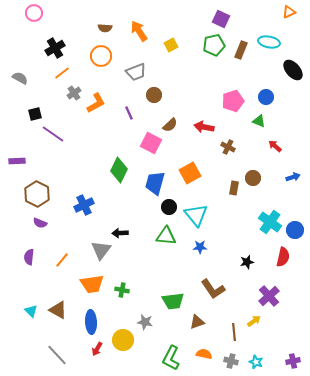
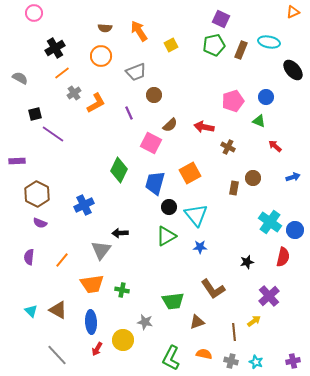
orange triangle at (289, 12): moved 4 px right
green triangle at (166, 236): rotated 35 degrees counterclockwise
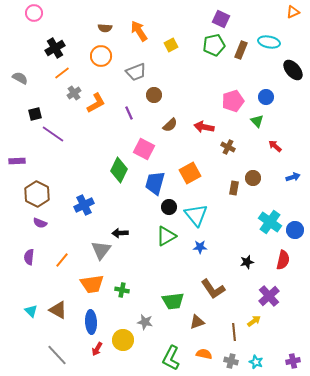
green triangle at (259, 121): moved 2 px left; rotated 24 degrees clockwise
pink square at (151, 143): moved 7 px left, 6 px down
red semicircle at (283, 257): moved 3 px down
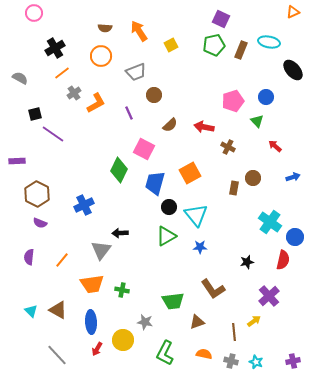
blue circle at (295, 230): moved 7 px down
green L-shape at (171, 358): moved 6 px left, 5 px up
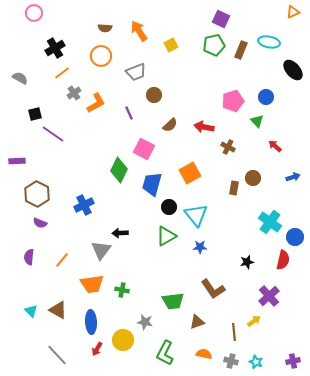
blue trapezoid at (155, 183): moved 3 px left, 1 px down
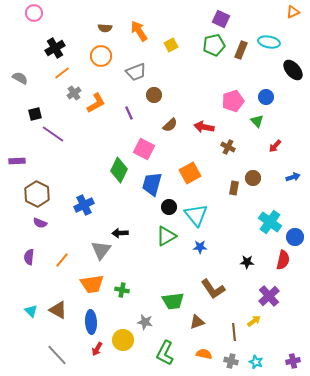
red arrow at (275, 146): rotated 88 degrees counterclockwise
black star at (247, 262): rotated 16 degrees clockwise
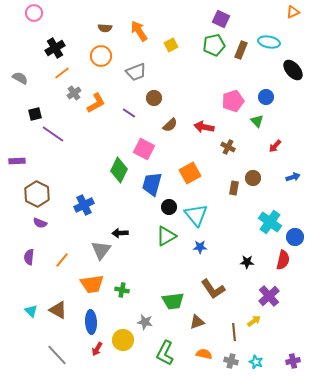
brown circle at (154, 95): moved 3 px down
purple line at (129, 113): rotated 32 degrees counterclockwise
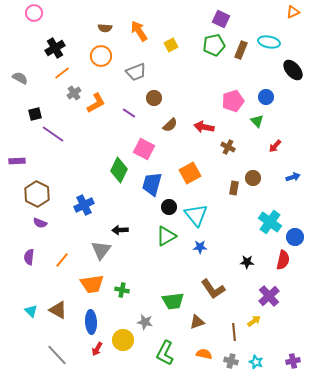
black arrow at (120, 233): moved 3 px up
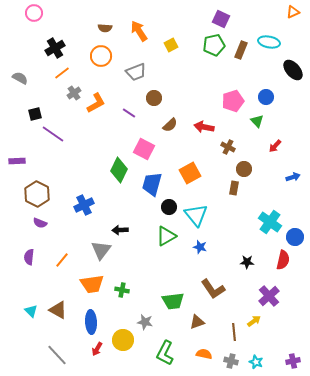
brown circle at (253, 178): moved 9 px left, 9 px up
blue star at (200, 247): rotated 16 degrees clockwise
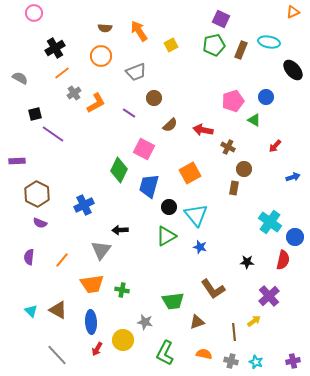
green triangle at (257, 121): moved 3 px left, 1 px up; rotated 16 degrees counterclockwise
red arrow at (204, 127): moved 1 px left, 3 px down
blue trapezoid at (152, 184): moved 3 px left, 2 px down
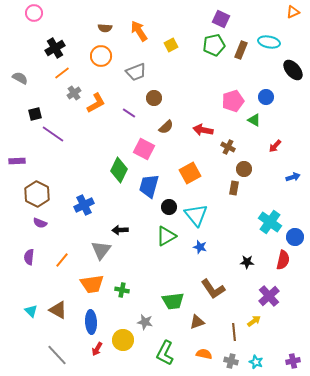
brown semicircle at (170, 125): moved 4 px left, 2 px down
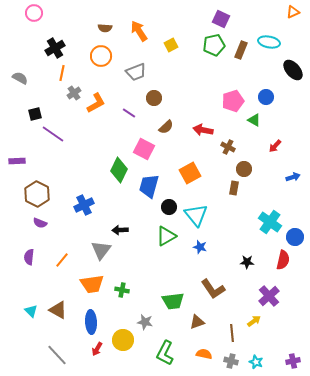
orange line at (62, 73): rotated 42 degrees counterclockwise
brown line at (234, 332): moved 2 px left, 1 px down
